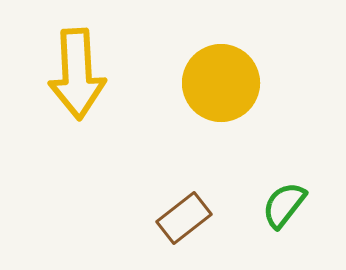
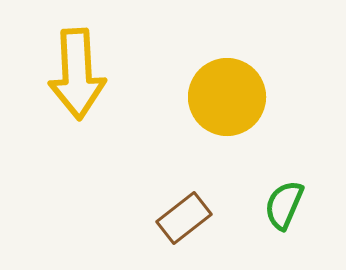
yellow circle: moved 6 px right, 14 px down
green semicircle: rotated 15 degrees counterclockwise
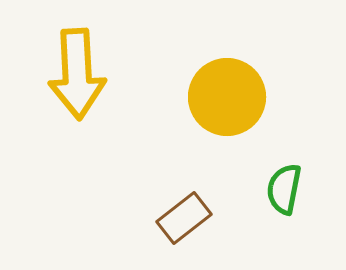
green semicircle: moved 16 px up; rotated 12 degrees counterclockwise
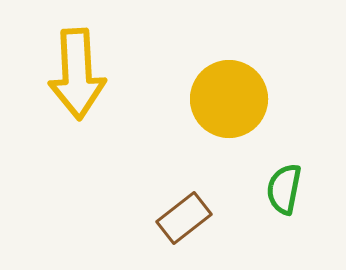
yellow circle: moved 2 px right, 2 px down
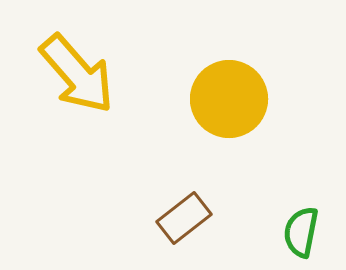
yellow arrow: rotated 38 degrees counterclockwise
green semicircle: moved 17 px right, 43 px down
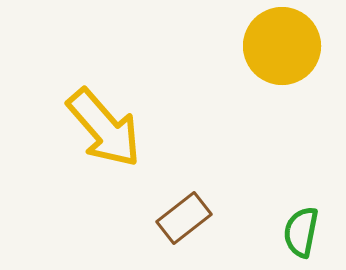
yellow arrow: moved 27 px right, 54 px down
yellow circle: moved 53 px right, 53 px up
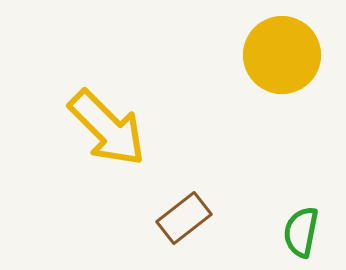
yellow circle: moved 9 px down
yellow arrow: moved 3 px right; rotated 4 degrees counterclockwise
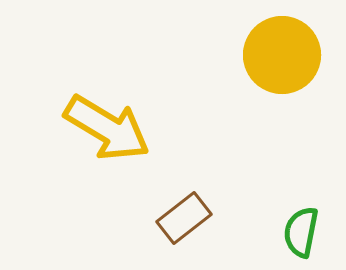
yellow arrow: rotated 14 degrees counterclockwise
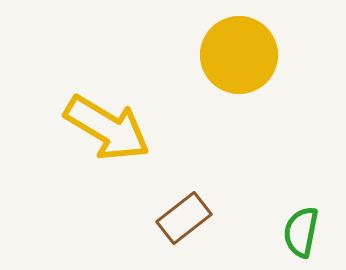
yellow circle: moved 43 px left
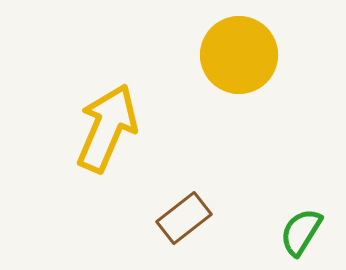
yellow arrow: rotated 98 degrees counterclockwise
green semicircle: rotated 21 degrees clockwise
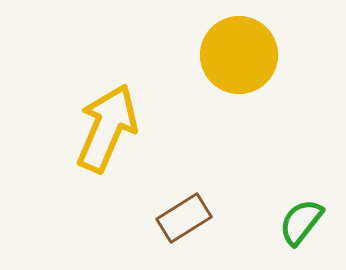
brown rectangle: rotated 6 degrees clockwise
green semicircle: moved 10 px up; rotated 6 degrees clockwise
